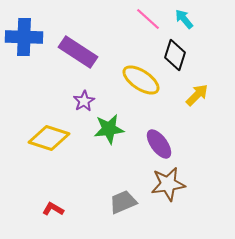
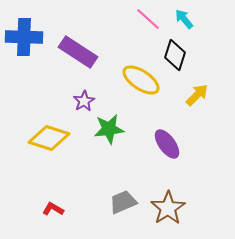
purple ellipse: moved 8 px right
brown star: moved 24 px down; rotated 24 degrees counterclockwise
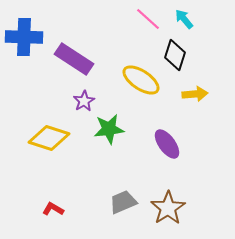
purple rectangle: moved 4 px left, 7 px down
yellow arrow: moved 2 px left, 1 px up; rotated 40 degrees clockwise
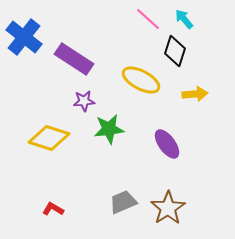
blue cross: rotated 36 degrees clockwise
black diamond: moved 4 px up
yellow ellipse: rotated 6 degrees counterclockwise
purple star: rotated 25 degrees clockwise
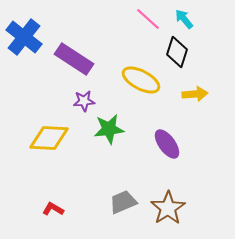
black diamond: moved 2 px right, 1 px down
yellow diamond: rotated 15 degrees counterclockwise
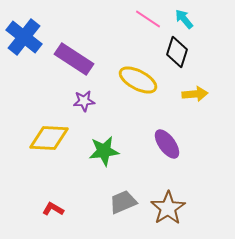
pink line: rotated 8 degrees counterclockwise
yellow ellipse: moved 3 px left
green star: moved 5 px left, 22 px down
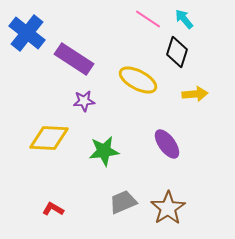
blue cross: moved 3 px right, 4 px up
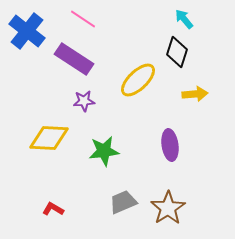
pink line: moved 65 px left
blue cross: moved 2 px up
yellow ellipse: rotated 72 degrees counterclockwise
purple ellipse: moved 3 px right, 1 px down; rotated 28 degrees clockwise
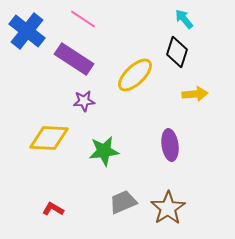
yellow ellipse: moved 3 px left, 5 px up
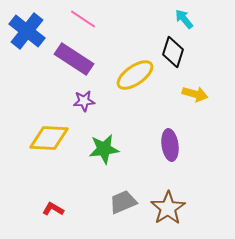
black diamond: moved 4 px left
yellow ellipse: rotated 9 degrees clockwise
yellow arrow: rotated 20 degrees clockwise
green star: moved 2 px up
